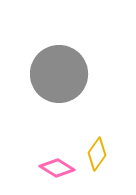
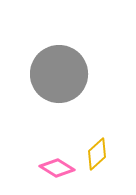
yellow diamond: rotated 12 degrees clockwise
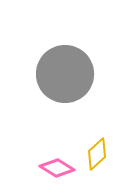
gray circle: moved 6 px right
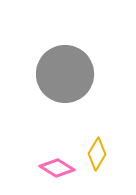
yellow diamond: rotated 16 degrees counterclockwise
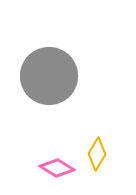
gray circle: moved 16 px left, 2 px down
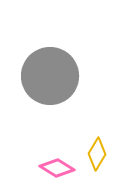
gray circle: moved 1 px right
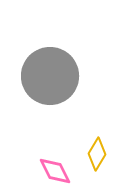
pink diamond: moved 2 px left, 3 px down; rotated 32 degrees clockwise
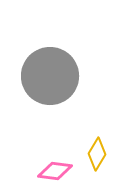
pink diamond: rotated 56 degrees counterclockwise
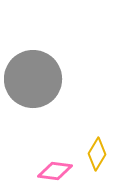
gray circle: moved 17 px left, 3 px down
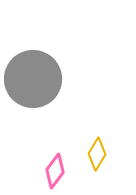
pink diamond: rotated 60 degrees counterclockwise
